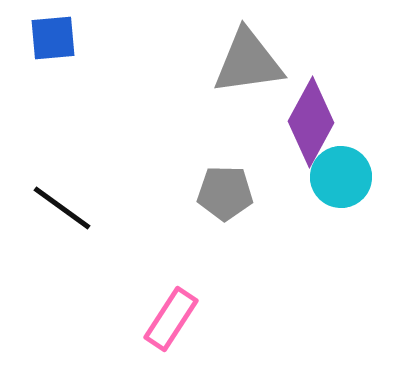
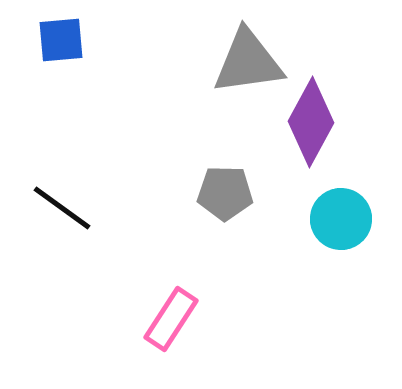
blue square: moved 8 px right, 2 px down
cyan circle: moved 42 px down
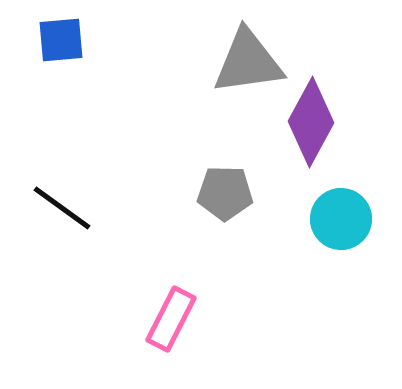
pink rectangle: rotated 6 degrees counterclockwise
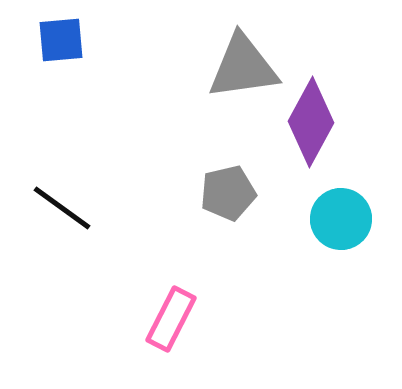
gray triangle: moved 5 px left, 5 px down
gray pentagon: moved 3 px right; rotated 14 degrees counterclockwise
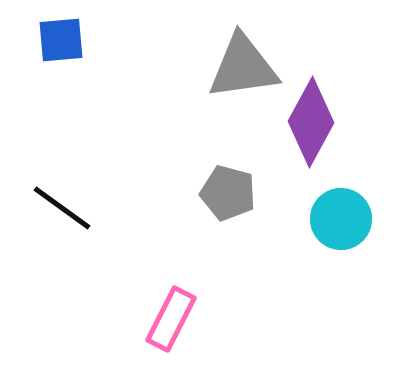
gray pentagon: rotated 28 degrees clockwise
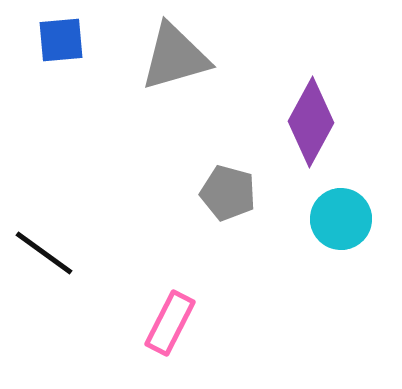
gray triangle: moved 68 px left, 10 px up; rotated 8 degrees counterclockwise
black line: moved 18 px left, 45 px down
pink rectangle: moved 1 px left, 4 px down
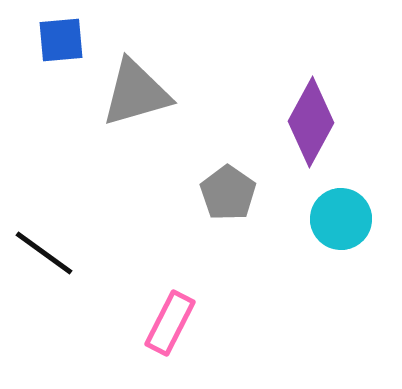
gray triangle: moved 39 px left, 36 px down
gray pentagon: rotated 20 degrees clockwise
